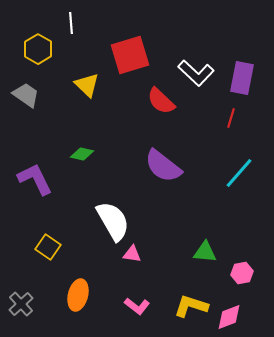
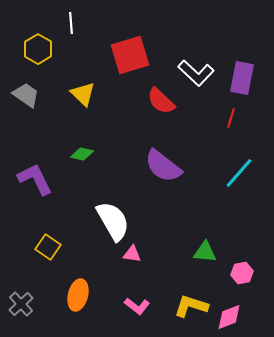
yellow triangle: moved 4 px left, 9 px down
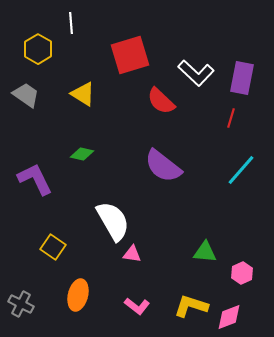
yellow triangle: rotated 12 degrees counterclockwise
cyan line: moved 2 px right, 3 px up
yellow square: moved 5 px right
pink hexagon: rotated 15 degrees counterclockwise
gray cross: rotated 20 degrees counterclockwise
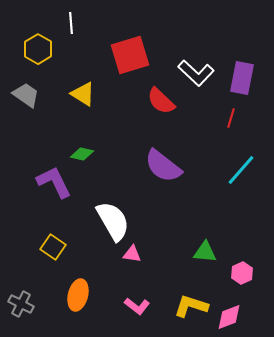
purple L-shape: moved 19 px right, 3 px down
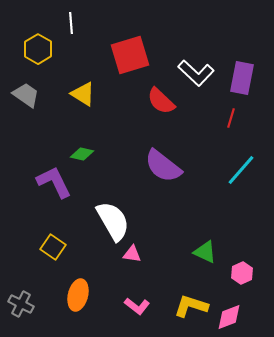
green triangle: rotated 20 degrees clockwise
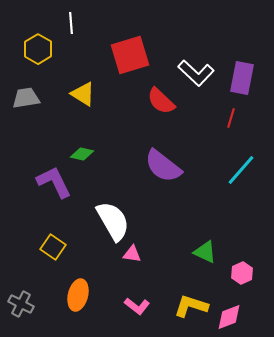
gray trapezoid: moved 3 px down; rotated 44 degrees counterclockwise
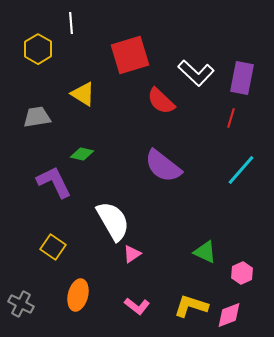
gray trapezoid: moved 11 px right, 19 px down
pink triangle: rotated 42 degrees counterclockwise
pink diamond: moved 2 px up
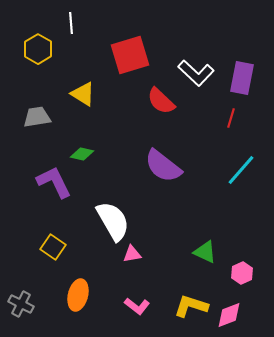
pink triangle: rotated 24 degrees clockwise
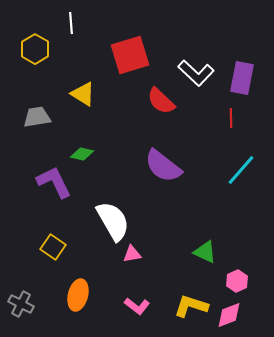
yellow hexagon: moved 3 px left
red line: rotated 18 degrees counterclockwise
pink hexagon: moved 5 px left, 8 px down
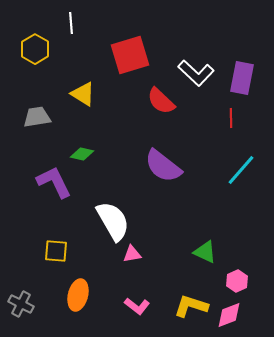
yellow square: moved 3 px right, 4 px down; rotated 30 degrees counterclockwise
